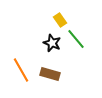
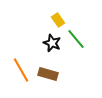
yellow rectangle: moved 2 px left
brown rectangle: moved 2 px left
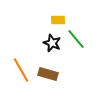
yellow rectangle: rotated 56 degrees counterclockwise
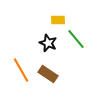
black star: moved 4 px left
brown rectangle: rotated 18 degrees clockwise
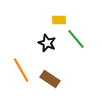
yellow rectangle: moved 1 px right
black star: moved 1 px left
brown rectangle: moved 2 px right, 5 px down
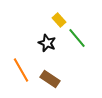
yellow rectangle: rotated 48 degrees clockwise
green line: moved 1 px right, 1 px up
